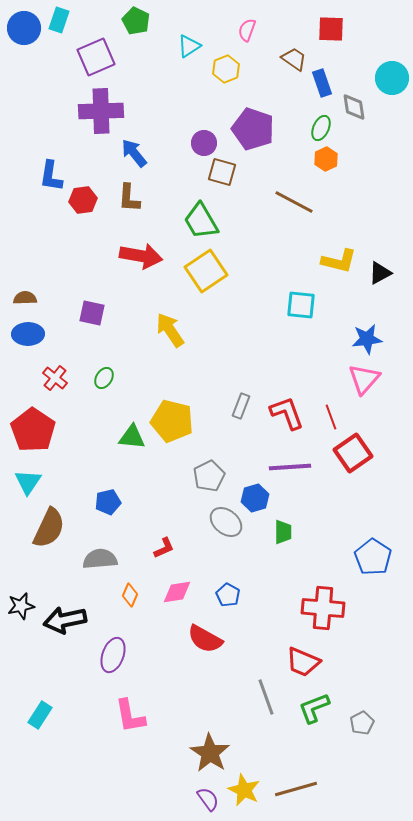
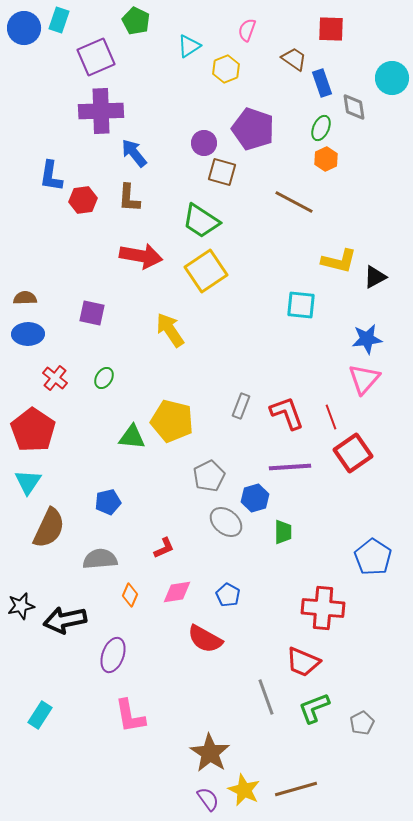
green trapezoid at (201, 221): rotated 27 degrees counterclockwise
black triangle at (380, 273): moved 5 px left, 4 px down
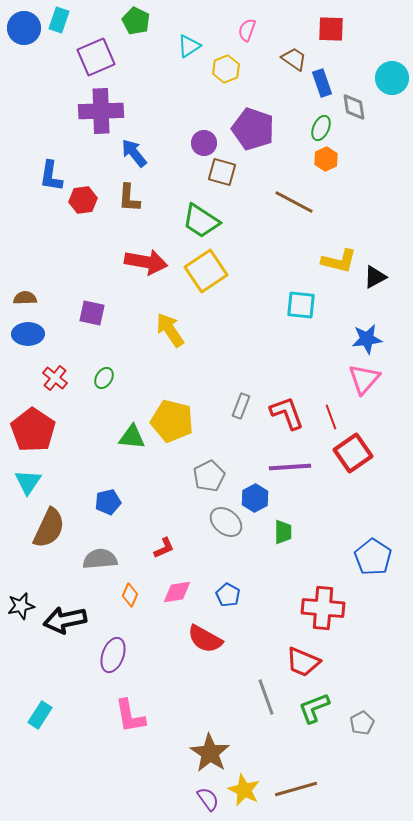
red arrow at (141, 256): moved 5 px right, 6 px down
blue hexagon at (255, 498): rotated 12 degrees counterclockwise
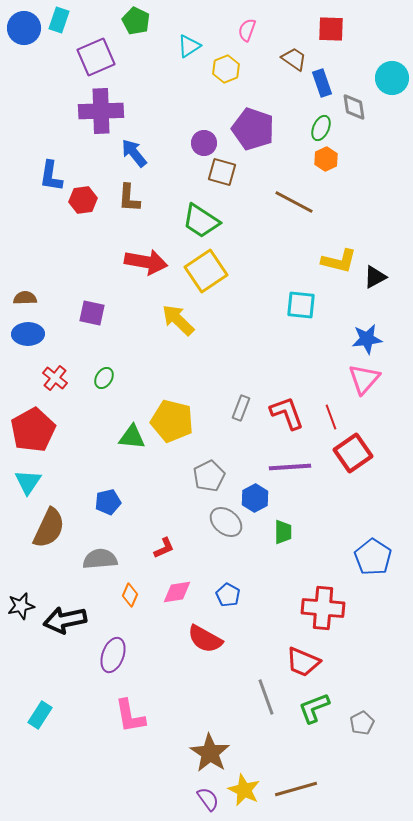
yellow arrow at (170, 330): moved 8 px right, 10 px up; rotated 12 degrees counterclockwise
gray rectangle at (241, 406): moved 2 px down
red pentagon at (33, 430): rotated 9 degrees clockwise
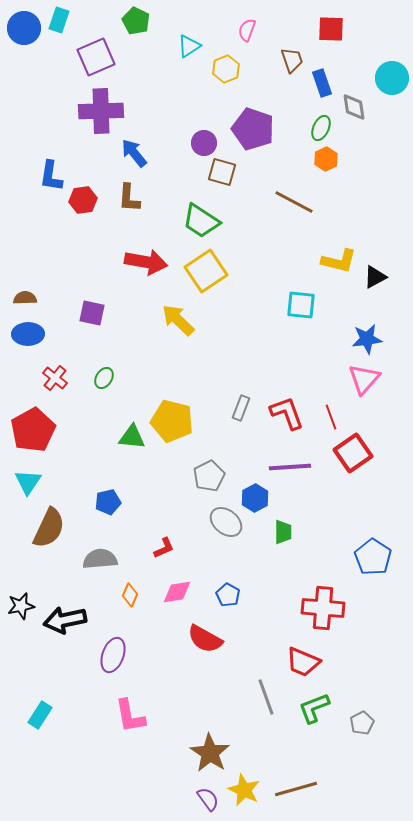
brown trapezoid at (294, 59): moved 2 px left, 1 px down; rotated 36 degrees clockwise
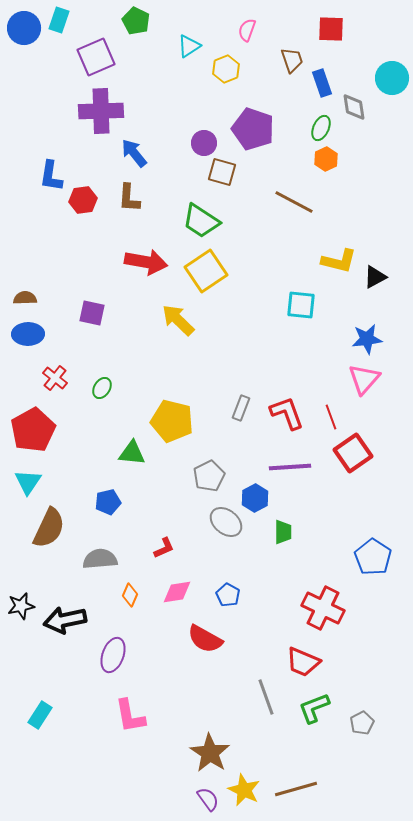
green ellipse at (104, 378): moved 2 px left, 10 px down
green triangle at (132, 437): moved 16 px down
red cross at (323, 608): rotated 21 degrees clockwise
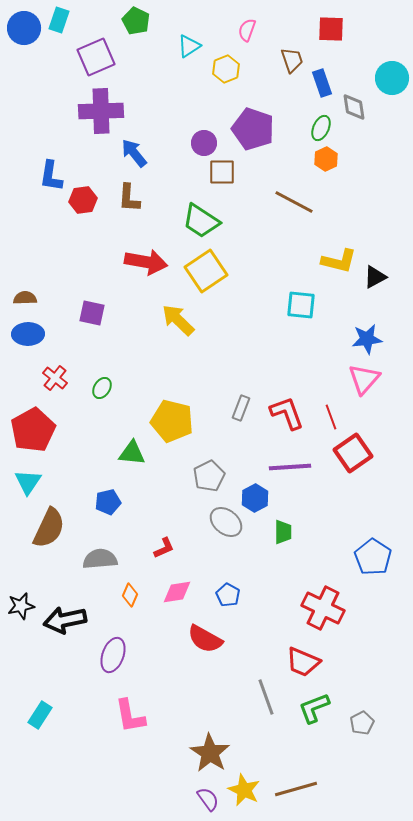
brown square at (222, 172): rotated 16 degrees counterclockwise
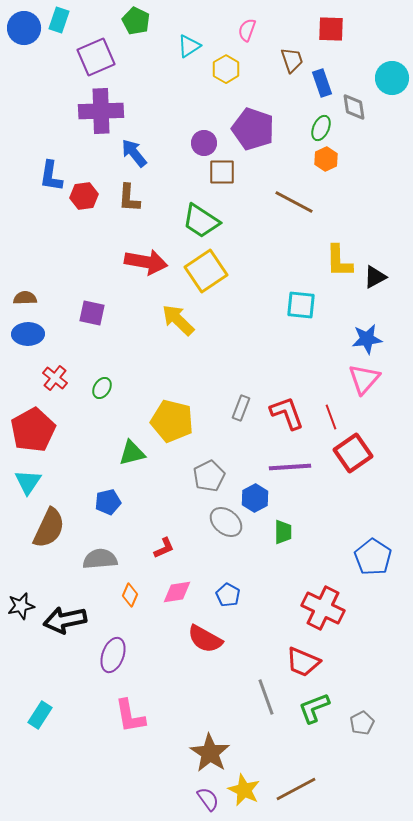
yellow hexagon at (226, 69): rotated 8 degrees counterclockwise
red hexagon at (83, 200): moved 1 px right, 4 px up
yellow L-shape at (339, 261): rotated 75 degrees clockwise
green triangle at (132, 453): rotated 20 degrees counterclockwise
brown line at (296, 789): rotated 12 degrees counterclockwise
